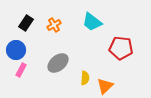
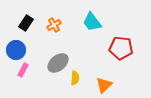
cyan trapezoid: rotated 15 degrees clockwise
pink rectangle: moved 2 px right
yellow semicircle: moved 10 px left
orange triangle: moved 1 px left, 1 px up
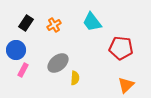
orange triangle: moved 22 px right
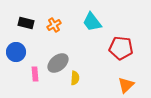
black rectangle: rotated 70 degrees clockwise
blue circle: moved 2 px down
pink rectangle: moved 12 px right, 4 px down; rotated 32 degrees counterclockwise
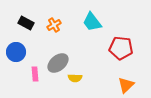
black rectangle: rotated 14 degrees clockwise
yellow semicircle: rotated 88 degrees clockwise
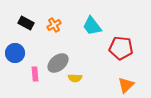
cyan trapezoid: moved 4 px down
blue circle: moved 1 px left, 1 px down
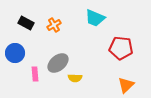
cyan trapezoid: moved 3 px right, 8 px up; rotated 30 degrees counterclockwise
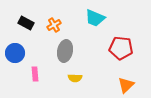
gray ellipse: moved 7 px right, 12 px up; rotated 40 degrees counterclockwise
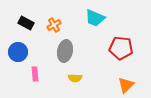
blue circle: moved 3 px right, 1 px up
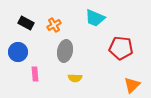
orange triangle: moved 6 px right
